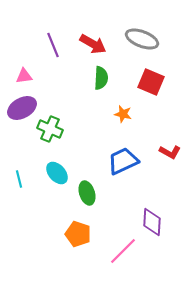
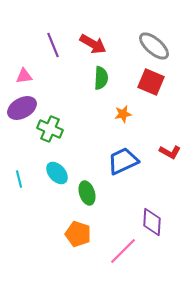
gray ellipse: moved 12 px right, 7 px down; rotated 20 degrees clockwise
orange star: rotated 24 degrees counterclockwise
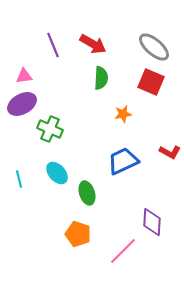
gray ellipse: moved 1 px down
purple ellipse: moved 4 px up
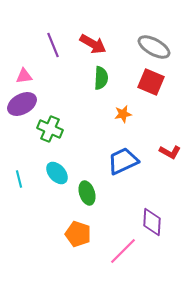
gray ellipse: rotated 12 degrees counterclockwise
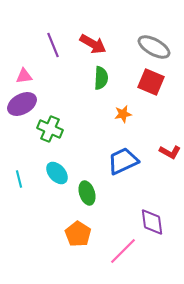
purple diamond: rotated 12 degrees counterclockwise
orange pentagon: rotated 15 degrees clockwise
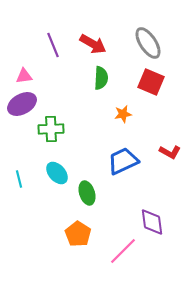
gray ellipse: moved 6 px left, 4 px up; rotated 28 degrees clockwise
green cross: moved 1 px right; rotated 25 degrees counterclockwise
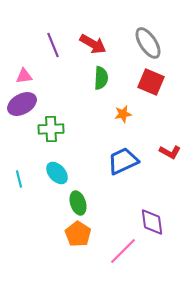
green ellipse: moved 9 px left, 10 px down
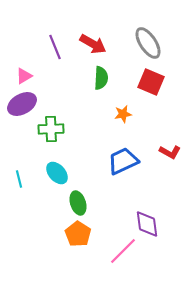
purple line: moved 2 px right, 2 px down
pink triangle: rotated 24 degrees counterclockwise
purple diamond: moved 5 px left, 2 px down
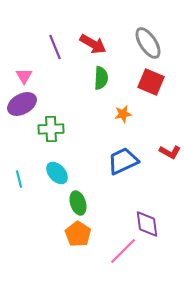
pink triangle: rotated 30 degrees counterclockwise
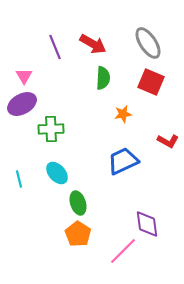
green semicircle: moved 2 px right
red L-shape: moved 2 px left, 11 px up
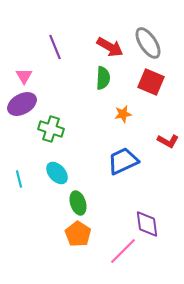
red arrow: moved 17 px right, 3 px down
green cross: rotated 20 degrees clockwise
